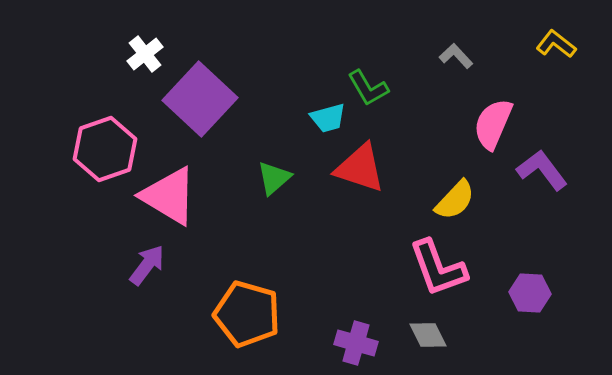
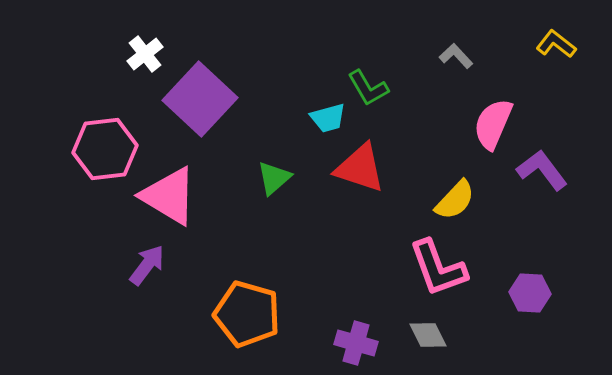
pink hexagon: rotated 12 degrees clockwise
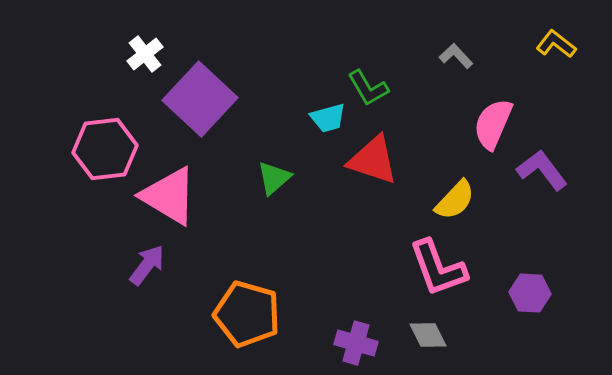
red triangle: moved 13 px right, 8 px up
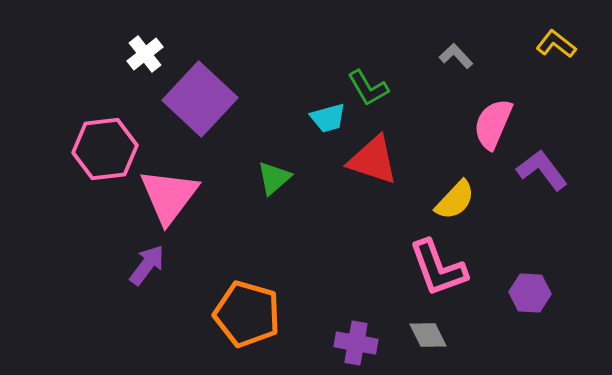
pink triangle: rotated 36 degrees clockwise
purple cross: rotated 6 degrees counterclockwise
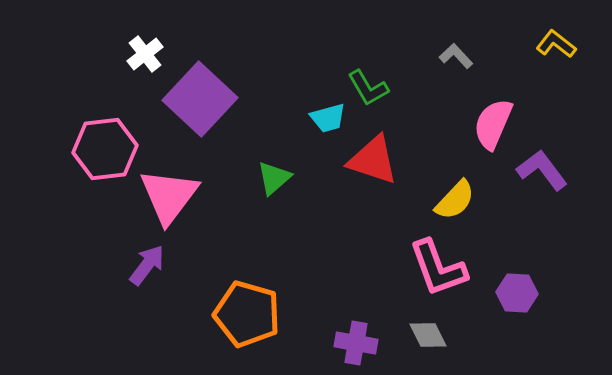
purple hexagon: moved 13 px left
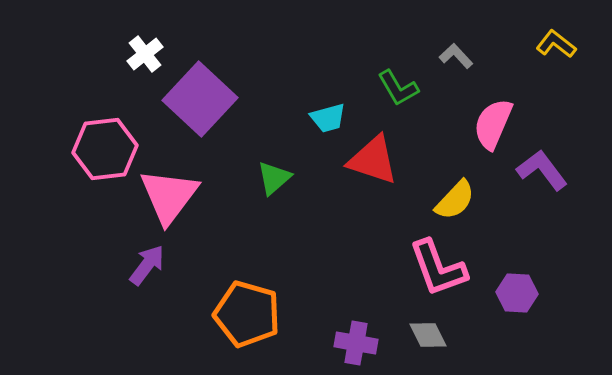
green L-shape: moved 30 px right
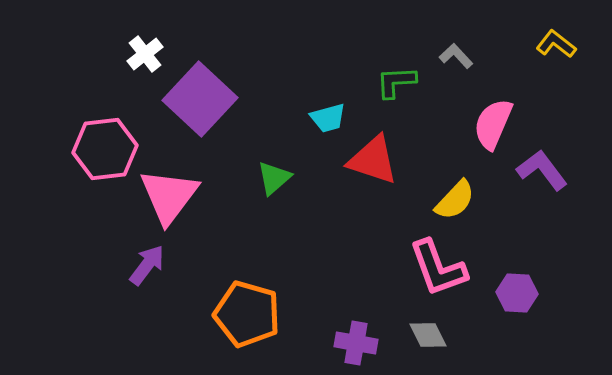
green L-shape: moved 2 px left, 6 px up; rotated 117 degrees clockwise
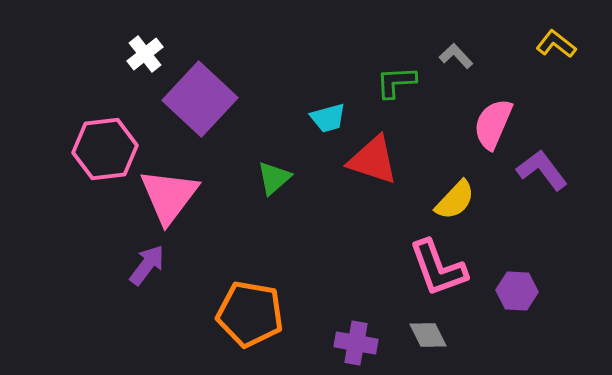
purple hexagon: moved 2 px up
orange pentagon: moved 3 px right; rotated 6 degrees counterclockwise
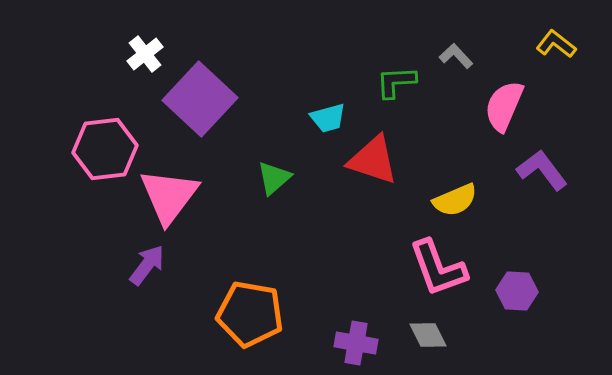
pink semicircle: moved 11 px right, 18 px up
yellow semicircle: rotated 24 degrees clockwise
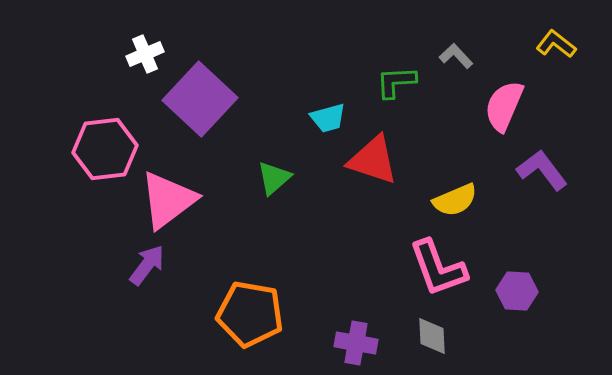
white cross: rotated 15 degrees clockwise
pink triangle: moved 1 px left, 4 px down; rotated 16 degrees clockwise
gray diamond: moved 4 px right, 1 px down; rotated 24 degrees clockwise
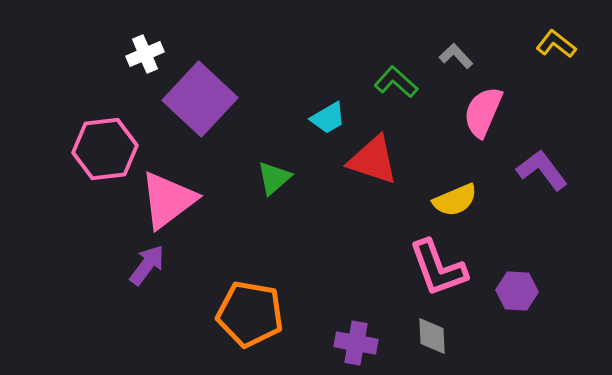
green L-shape: rotated 45 degrees clockwise
pink semicircle: moved 21 px left, 6 px down
cyan trapezoid: rotated 15 degrees counterclockwise
